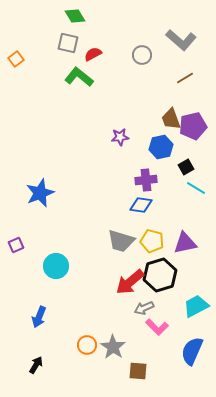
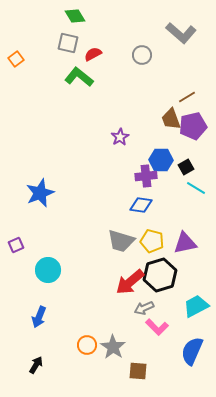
gray L-shape: moved 7 px up
brown line: moved 2 px right, 19 px down
purple star: rotated 24 degrees counterclockwise
blue hexagon: moved 13 px down; rotated 15 degrees clockwise
purple cross: moved 4 px up
cyan circle: moved 8 px left, 4 px down
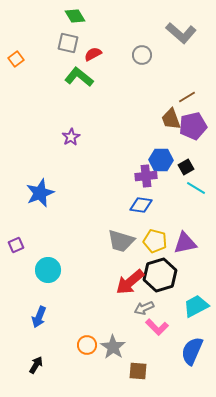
purple star: moved 49 px left
yellow pentagon: moved 3 px right
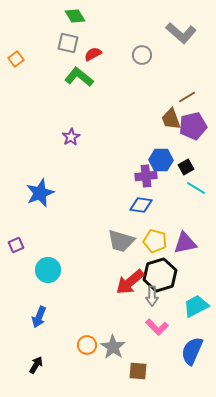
gray arrow: moved 8 px right, 12 px up; rotated 66 degrees counterclockwise
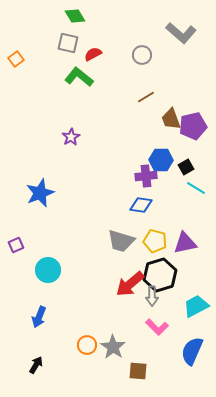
brown line: moved 41 px left
red arrow: moved 2 px down
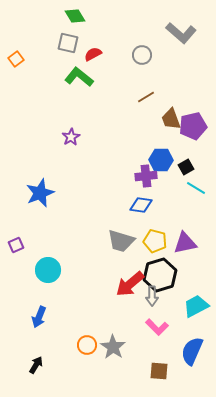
brown square: moved 21 px right
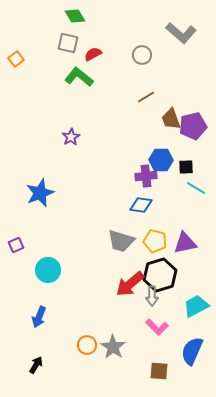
black square: rotated 28 degrees clockwise
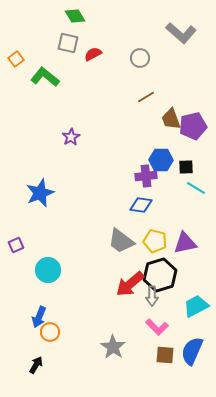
gray circle: moved 2 px left, 3 px down
green L-shape: moved 34 px left
gray trapezoid: rotated 20 degrees clockwise
orange circle: moved 37 px left, 13 px up
brown square: moved 6 px right, 16 px up
